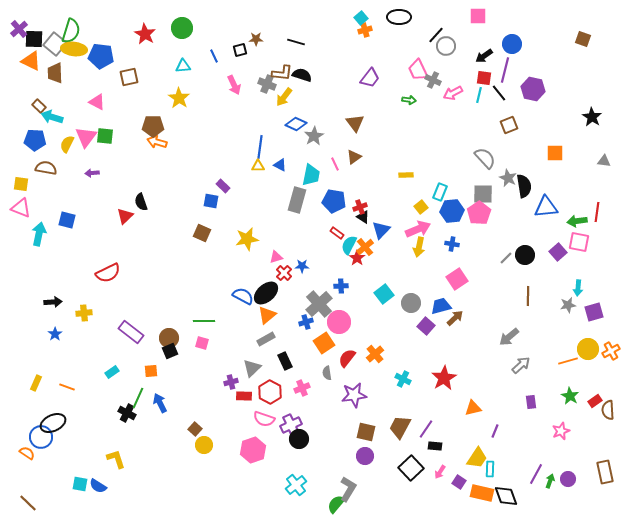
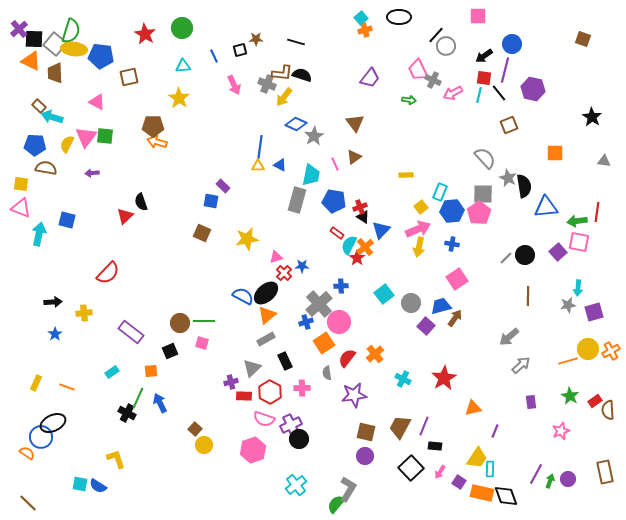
blue pentagon at (35, 140): moved 5 px down
red semicircle at (108, 273): rotated 20 degrees counterclockwise
brown arrow at (455, 318): rotated 12 degrees counterclockwise
brown circle at (169, 338): moved 11 px right, 15 px up
pink cross at (302, 388): rotated 21 degrees clockwise
purple line at (426, 429): moved 2 px left, 3 px up; rotated 12 degrees counterclockwise
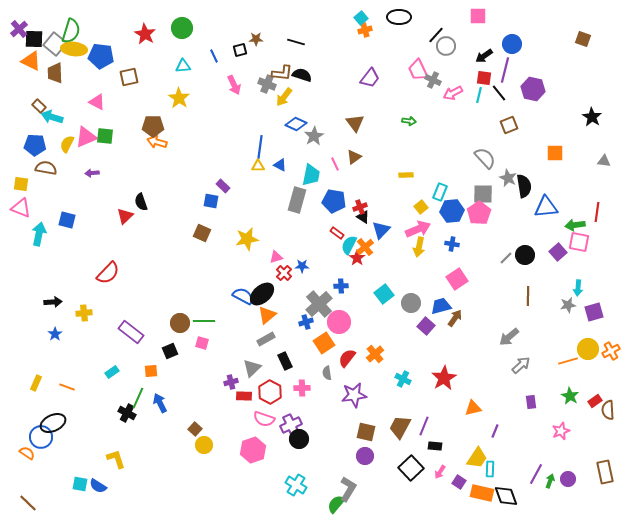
green arrow at (409, 100): moved 21 px down
pink triangle at (86, 137): rotated 30 degrees clockwise
green arrow at (577, 221): moved 2 px left, 4 px down
black ellipse at (266, 293): moved 4 px left, 1 px down
cyan cross at (296, 485): rotated 20 degrees counterclockwise
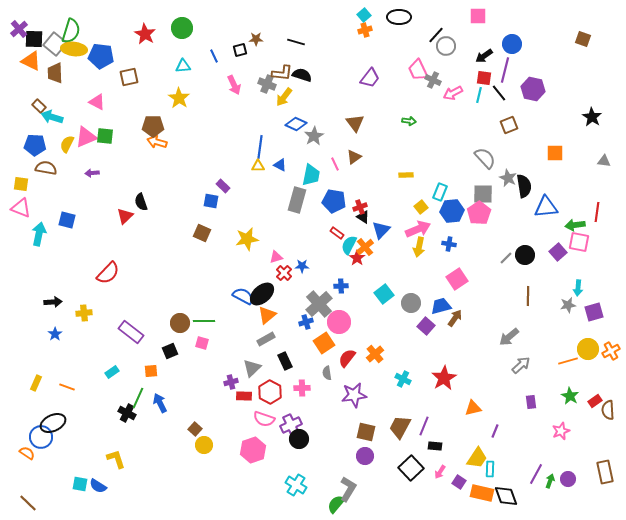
cyan square at (361, 18): moved 3 px right, 3 px up
blue cross at (452, 244): moved 3 px left
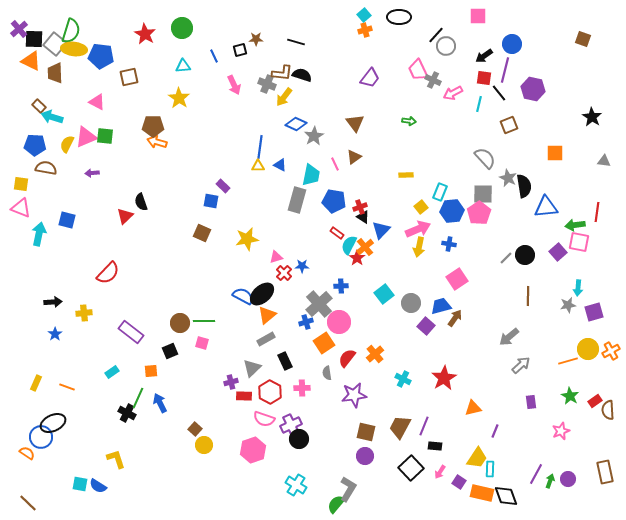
cyan line at (479, 95): moved 9 px down
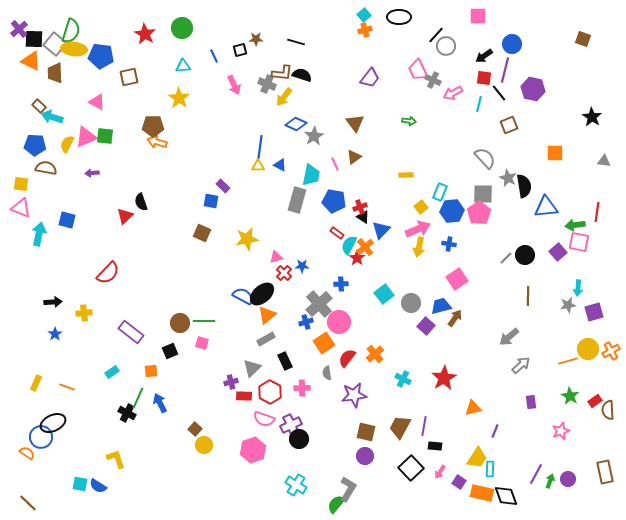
blue cross at (341, 286): moved 2 px up
purple line at (424, 426): rotated 12 degrees counterclockwise
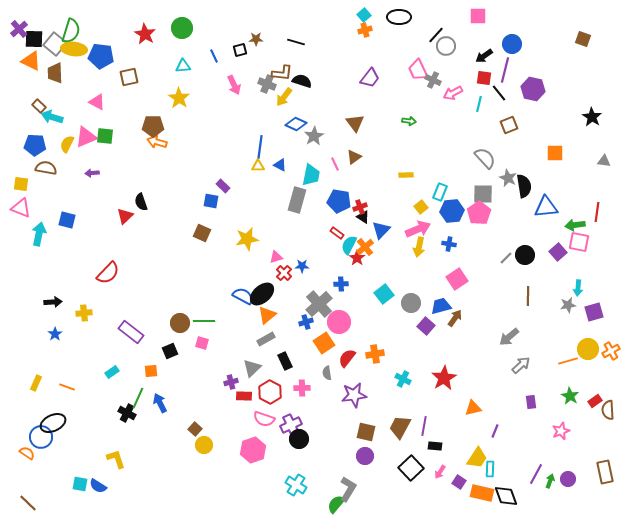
black semicircle at (302, 75): moved 6 px down
blue pentagon at (334, 201): moved 5 px right
orange cross at (375, 354): rotated 30 degrees clockwise
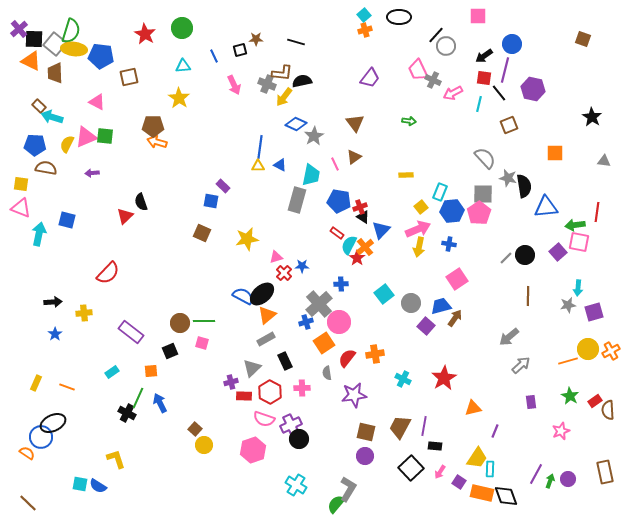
black semicircle at (302, 81): rotated 30 degrees counterclockwise
gray star at (508, 178): rotated 12 degrees counterclockwise
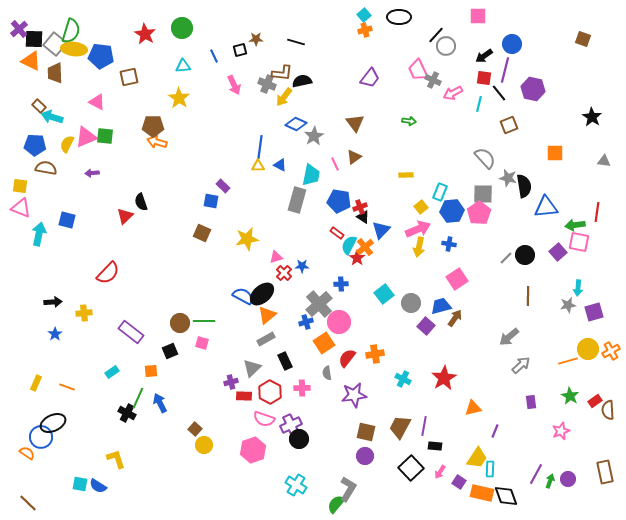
yellow square at (21, 184): moved 1 px left, 2 px down
